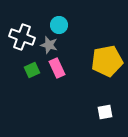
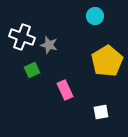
cyan circle: moved 36 px right, 9 px up
yellow pentagon: rotated 20 degrees counterclockwise
pink rectangle: moved 8 px right, 22 px down
white square: moved 4 px left
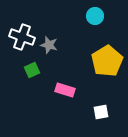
pink rectangle: rotated 48 degrees counterclockwise
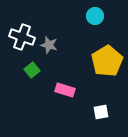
green square: rotated 14 degrees counterclockwise
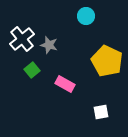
cyan circle: moved 9 px left
white cross: moved 2 px down; rotated 30 degrees clockwise
yellow pentagon: rotated 16 degrees counterclockwise
pink rectangle: moved 6 px up; rotated 12 degrees clockwise
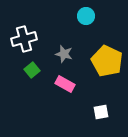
white cross: moved 2 px right; rotated 25 degrees clockwise
gray star: moved 15 px right, 9 px down
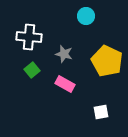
white cross: moved 5 px right, 2 px up; rotated 20 degrees clockwise
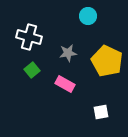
cyan circle: moved 2 px right
white cross: rotated 10 degrees clockwise
gray star: moved 4 px right, 1 px up; rotated 24 degrees counterclockwise
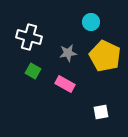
cyan circle: moved 3 px right, 6 px down
yellow pentagon: moved 2 px left, 5 px up
green square: moved 1 px right, 1 px down; rotated 21 degrees counterclockwise
